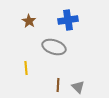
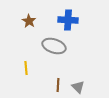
blue cross: rotated 12 degrees clockwise
gray ellipse: moved 1 px up
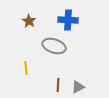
gray triangle: rotated 48 degrees clockwise
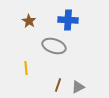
brown line: rotated 16 degrees clockwise
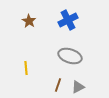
blue cross: rotated 30 degrees counterclockwise
gray ellipse: moved 16 px right, 10 px down
